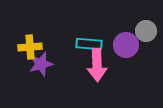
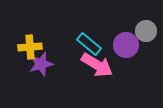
cyan rectangle: rotated 35 degrees clockwise
pink arrow: rotated 56 degrees counterclockwise
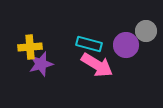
cyan rectangle: rotated 25 degrees counterclockwise
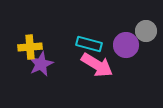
purple star: rotated 10 degrees counterclockwise
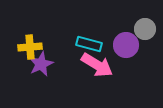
gray circle: moved 1 px left, 2 px up
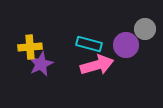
pink arrow: rotated 48 degrees counterclockwise
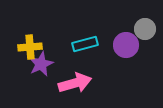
cyan rectangle: moved 4 px left; rotated 30 degrees counterclockwise
pink arrow: moved 22 px left, 18 px down
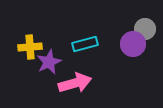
purple circle: moved 7 px right, 1 px up
purple star: moved 8 px right, 2 px up
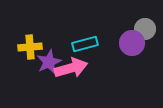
purple circle: moved 1 px left, 1 px up
pink arrow: moved 4 px left, 15 px up
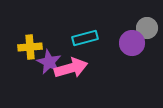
gray circle: moved 2 px right, 1 px up
cyan rectangle: moved 6 px up
purple star: rotated 20 degrees counterclockwise
